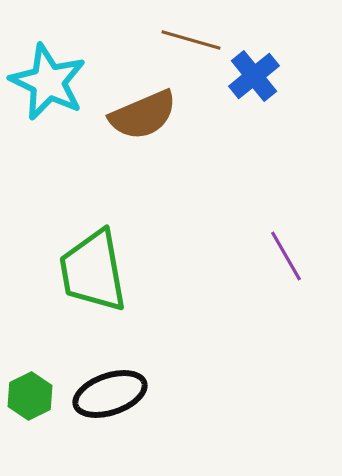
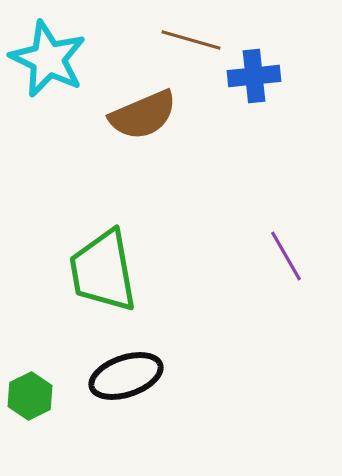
blue cross: rotated 33 degrees clockwise
cyan star: moved 23 px up
green trapezoid: moved 10 px right
black ellipse: moved 16 px right, 18 px up
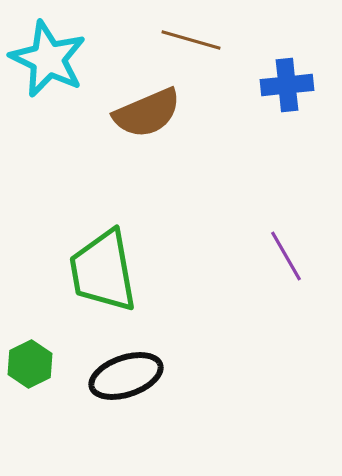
blue cross: moved 33 px right, 9 px down
brown semicircle: moved 4 px right, 2 px up
green hexagon: moved 32 px up
